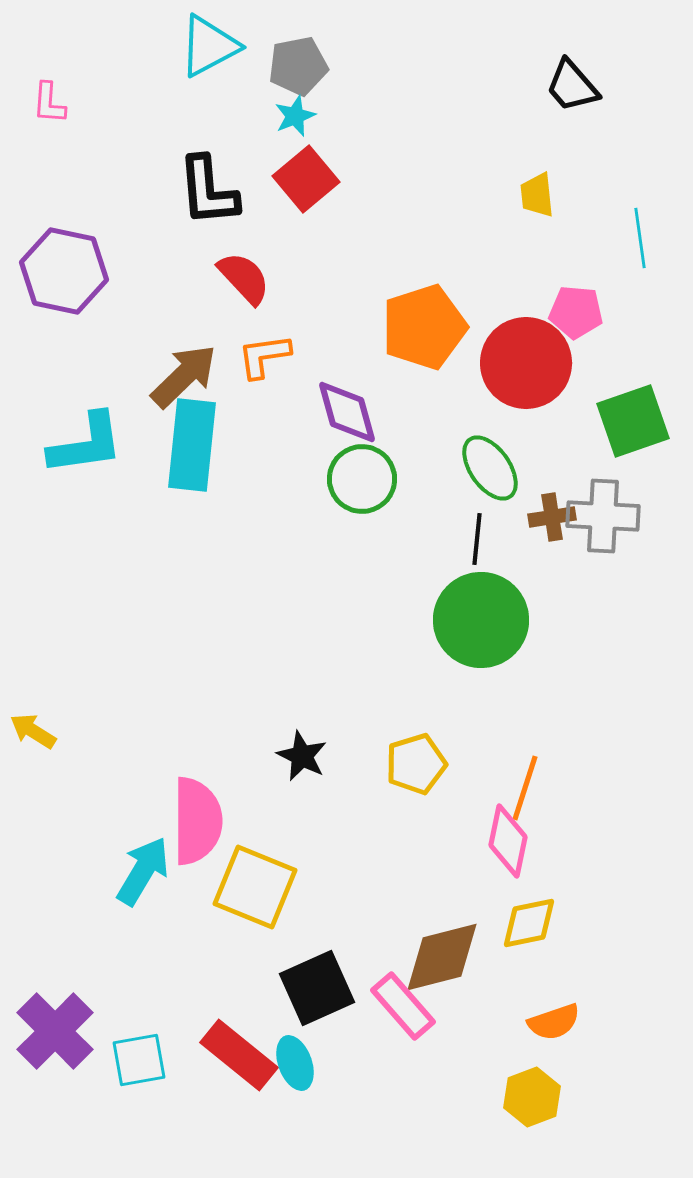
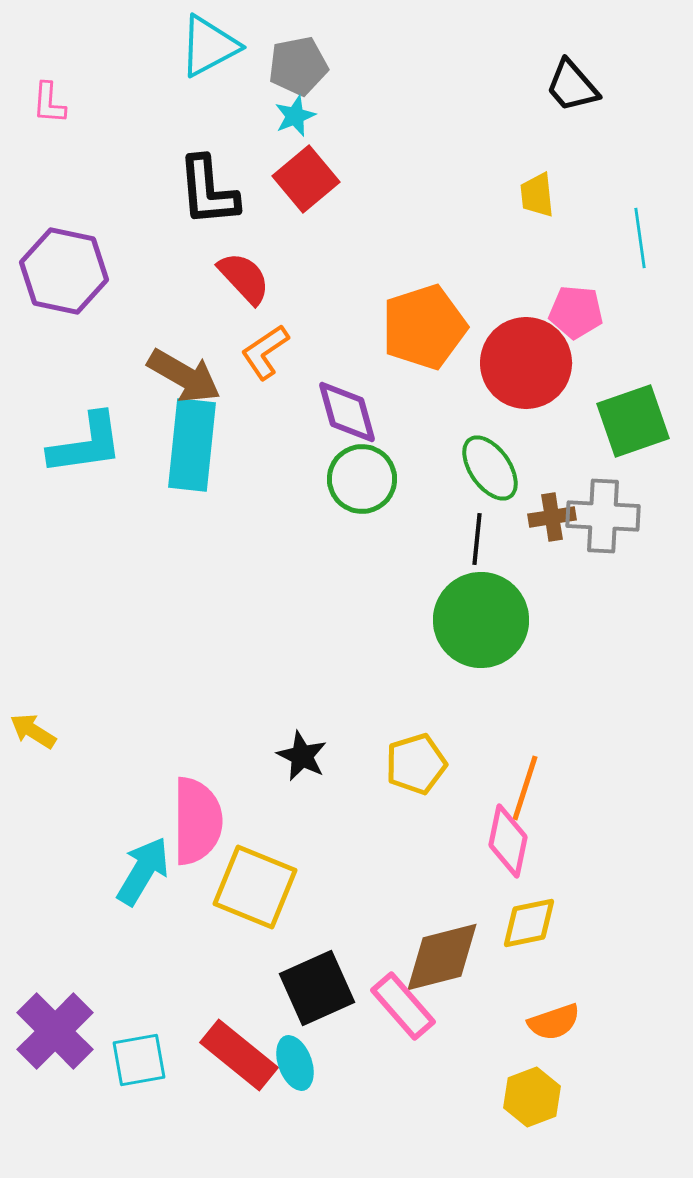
orange L-shape at (264, 356): moved 1 px right, 4 px up; rotated 26 degrees counterclockwise
brown arrow at (184, 376): rotated 74 degrees clockwise
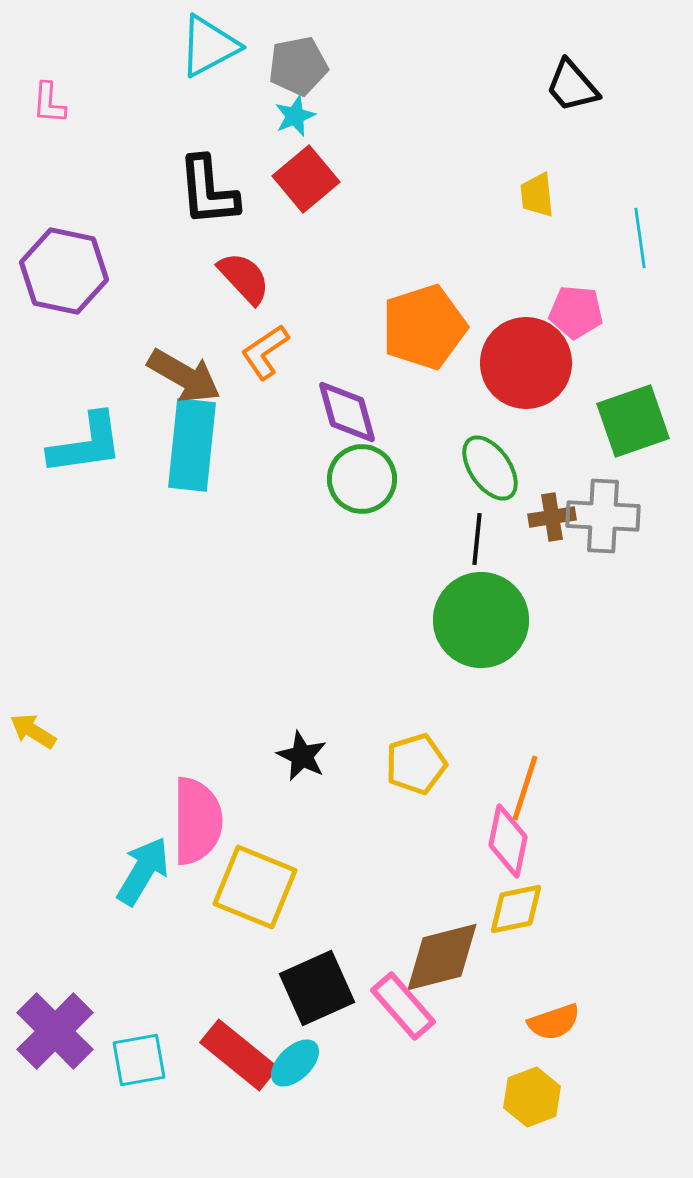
yellow diamond at (529, 923): moved 13 px left, 14 px up
cyan ellipse at (295, 1063): rotated 66 degrees clockwise
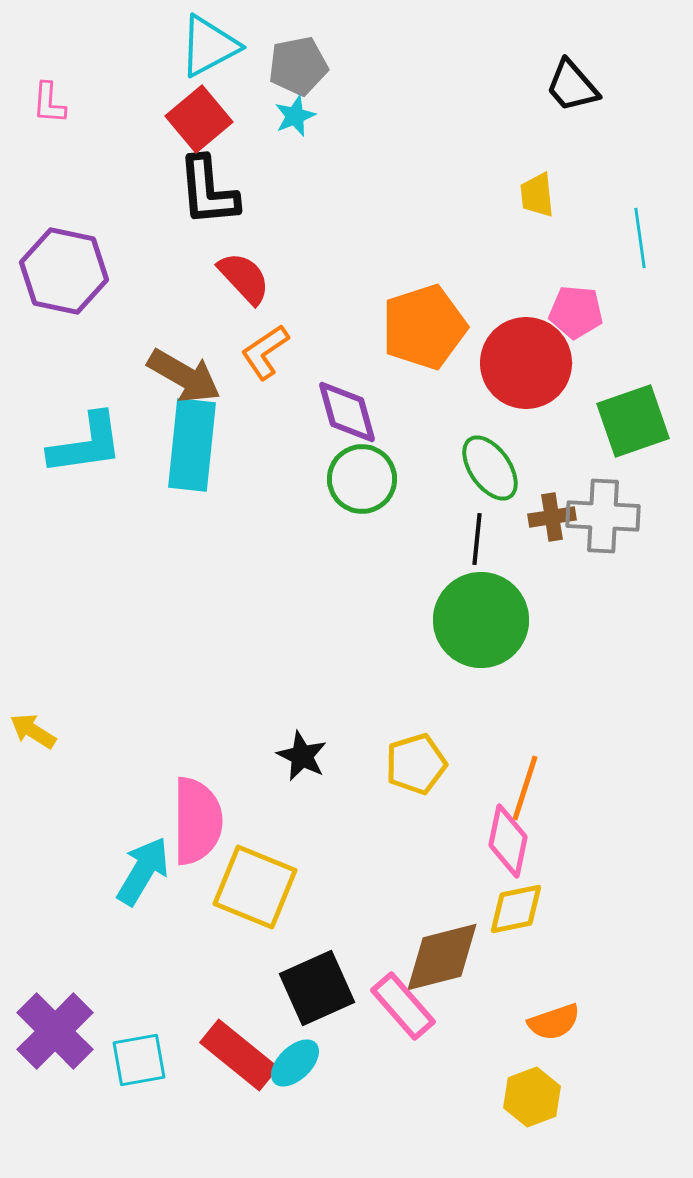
red square at (306, 179): moved 107 px left, 60 px up
